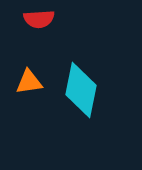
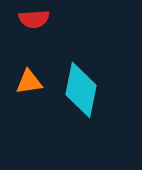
red semicircle: moved 5 px left
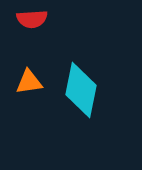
red semicircle: moved 2 px left
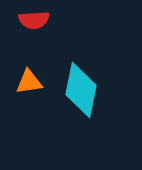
red semicircle: moved 2 px right, 1 px down
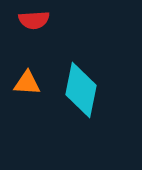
orange triangle: moved 2 px left, 1 px down; rotated 12 degrees clockwise
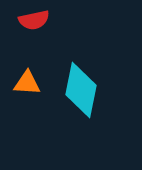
red semicircle: rotated 8 degrees counterclockwise
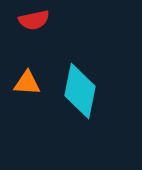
cyan diamond: moved 1 px left, 1 px down
